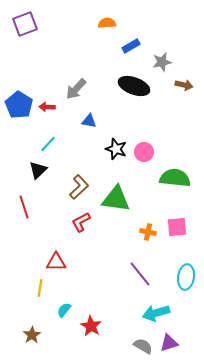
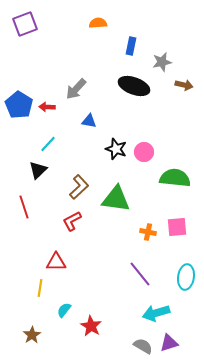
orange semicircle: moved 9 px left
blue rectangle: rotated 48 degrees counterclockwise
red L-shape: moved 9 px left, 1 px up
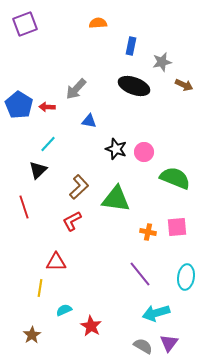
brown arrow: rotated 12 degrees clockwise
green semicircle: rotated 16 degrees clockwise
cyan semicircle: rotated 28 degrees clockwise
purple triangle: rotated 36 degrees counterclockwise
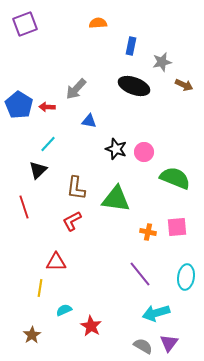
brown L-shape: moved 3 px left, 1 px down; rotated 140 degrees clockwise
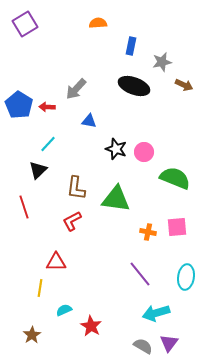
purple square: rotated 10 degrees counterclockwise
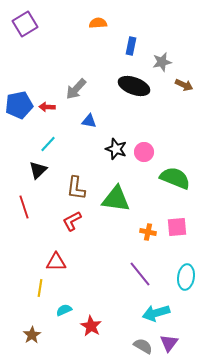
blue pentagon: rotated 28 degrees clockwise
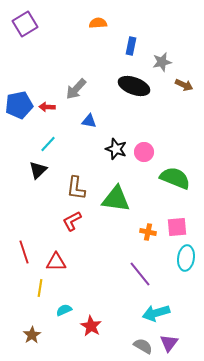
red line: moved 45 px down
cyan ellipse: moved 19 px up
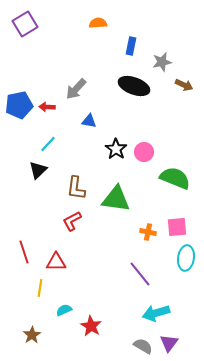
black star: rotated 15 degrees clockwise
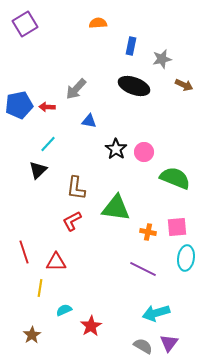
gray star: moved 3 px up
green triangle: moved 9 px down
purple line: moved 3 px right, 5 px up; rotated 24 degrees counterclockwise
red star: rotated 10 degrees clockwise
